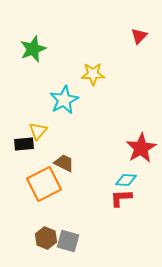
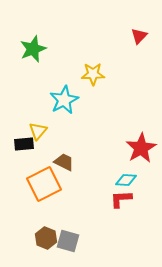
brown trapezoid: moved 1 px up
red L-shape: moved 1 px down
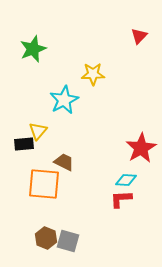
orange square: rotated 32 degrees clockwise
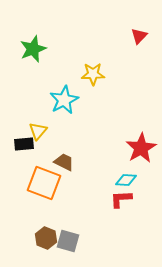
orange square: moved 1 px up; rotated 16 degrees clockwise
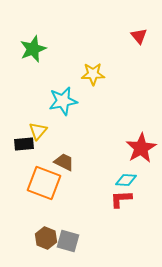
red triangle: rotated 24 degrees counterclockwise
cyan star: moved 1 px left, 1 px down; rotated 16 degrees clockwise
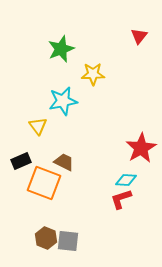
red triangle: rotated 18 degrees clockwise
green star: moved 28 px right
yellow triangle: moved 5 px up; rotated 18 degrees counterclockwise
black rectangle: moved 3 px left, 17 px down; rotated 18 degrees counterclockwise
red L-shape: rotated 15 degrees counterclockwise
gray square: rotated 10 degrees counterclockwise
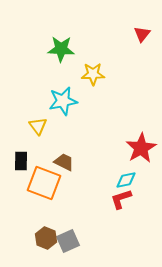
red triangle: moved 3 px right, 2 px up
green star: rotated 24 degrees clockwise
black rectangle: rotated 66 degrees counterclockwise
cyan diamond: rotated 15 degrees counterclockwise
gray square: rotated 30 degrees counterclockwise
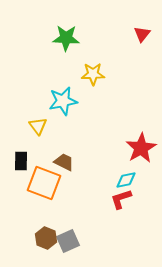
green star: moved 5 px right, 11 px up
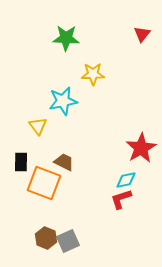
black rectangle: moved 1 px down
